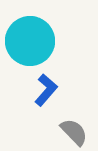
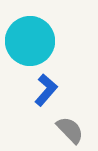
gray semicircle: moved 4 px left, 2 px up
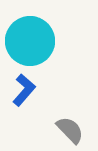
blue L-shape: moved 22 px left
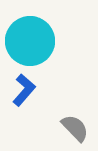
gray semicircle: moved 5 px right, 2 px up
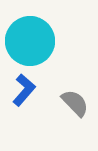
gray semicircle: moved 25 px up
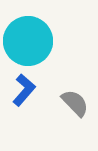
cyan circle: moved 2 px left
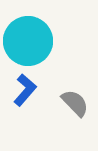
blue L-shape: moved 1 px right
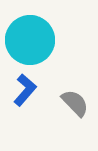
cyan circle: moved 2 px right, 1 px up
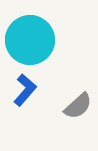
gray semicircle: moved 3 px right, 3 px down; rotated 92 degrees clockwise
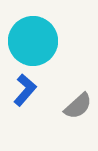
cyan circle: moved 3 px right, 1 px down
